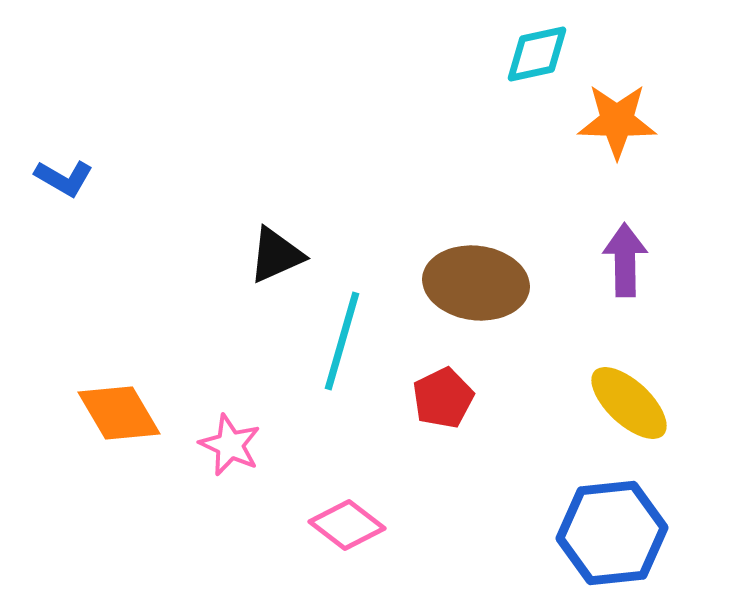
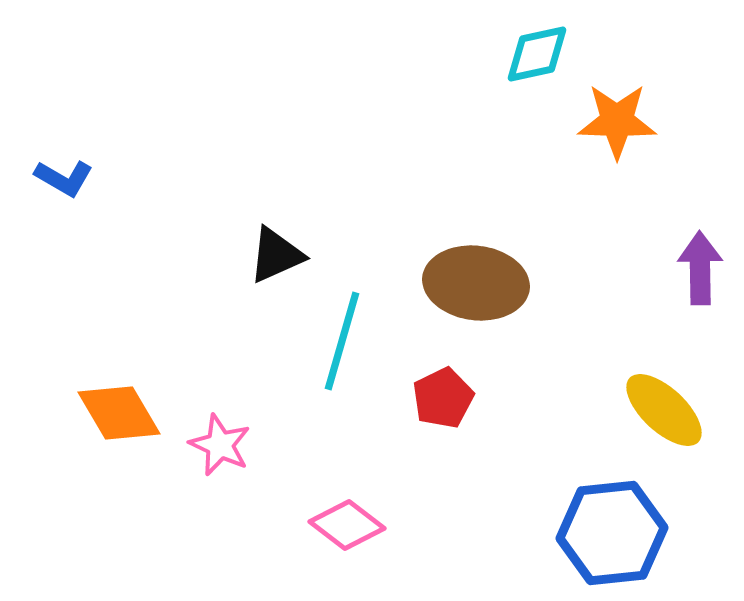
purple arrow: moved 75 px right, 8 px down
yellow ellipse: moved 35 px right, 7 px down
pink star: moved 10 px left
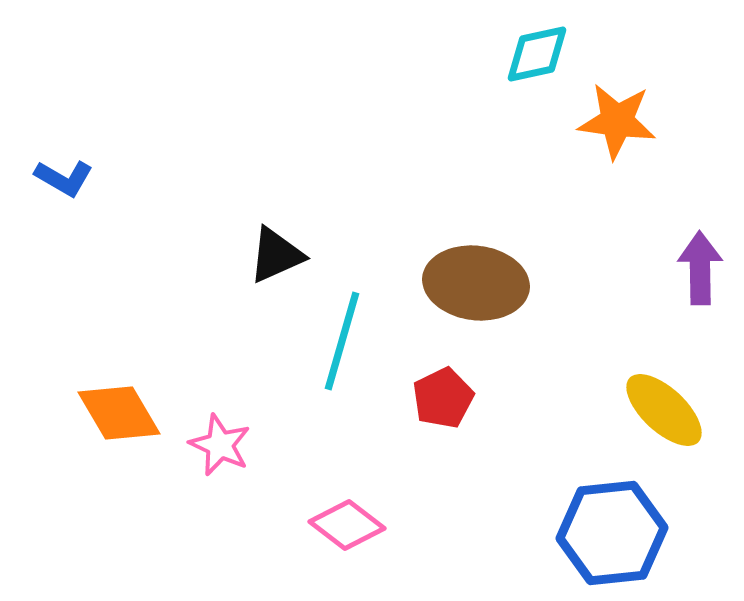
orange star: rotated 6 degrees clockwise
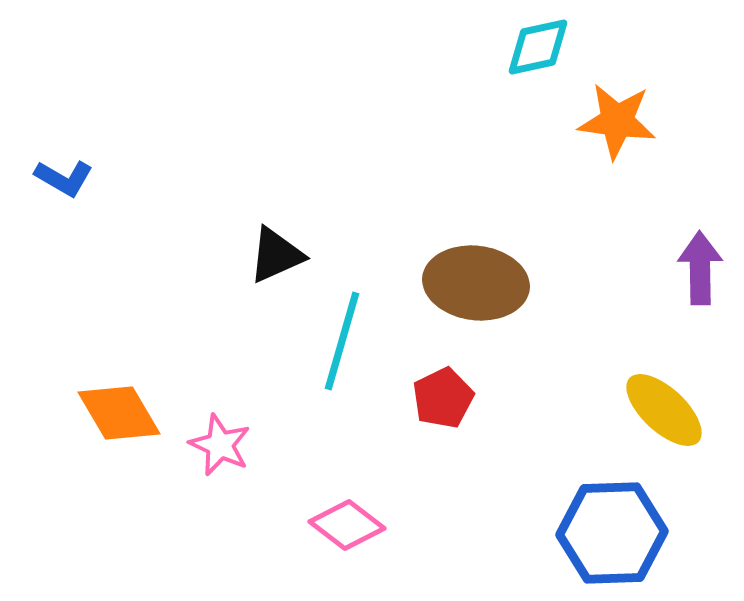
cyan diamond: moved 1 px right, 7 px up
blue hexagon: rotated 4 degrees clockwise
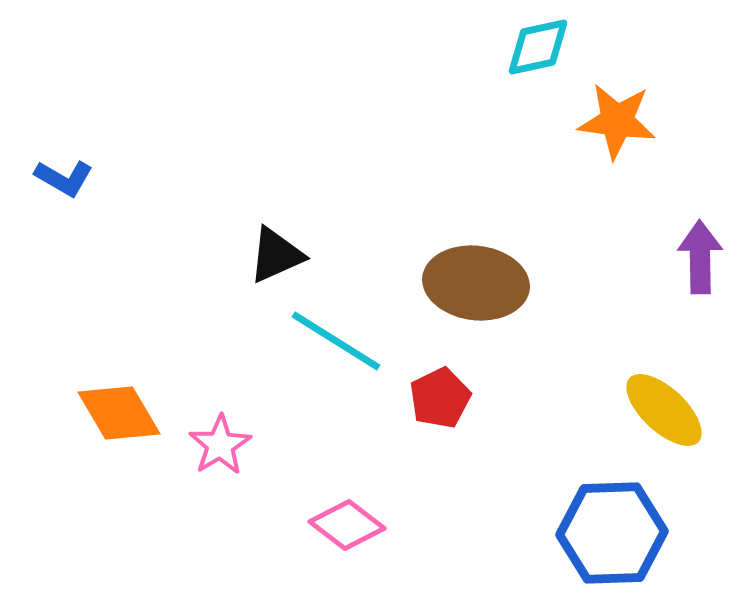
purple arrow: moved 11 px up
cyan line: moved 6 px left; rotated 74 degrees counterclockwise
red pentagon: moved 3 px left
pink star: rotated 16 degrees clockwise
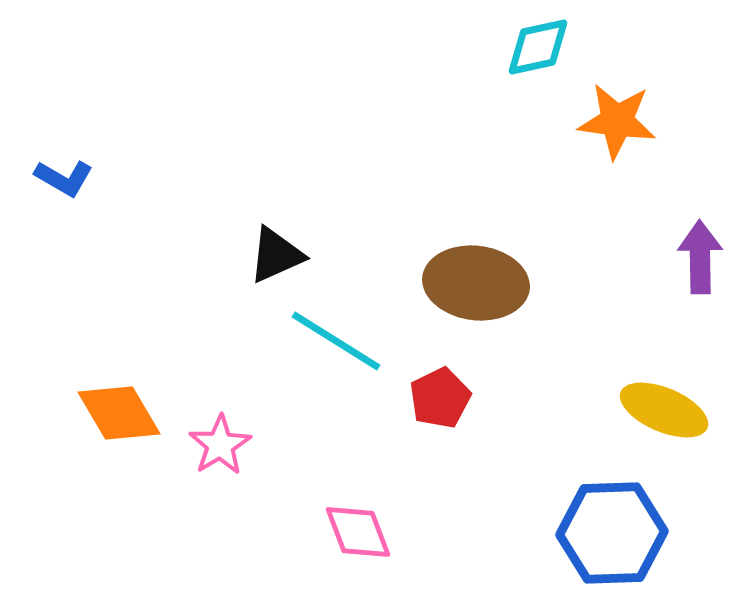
yellow ellipse: rotated 20 degrees counterclockwise
pink diamond: moved 11 px right, 7 px down; rotated 32 degrees clockwise
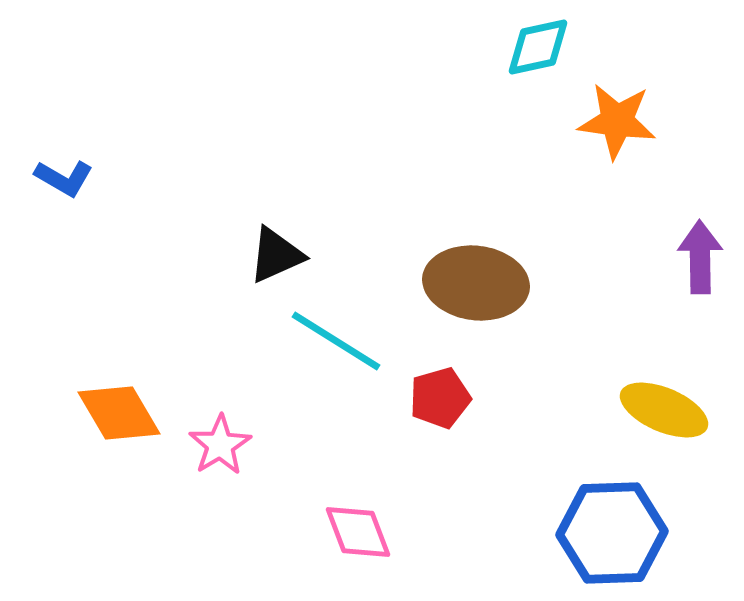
red pentagon: rotated 10 degrees clockwise
